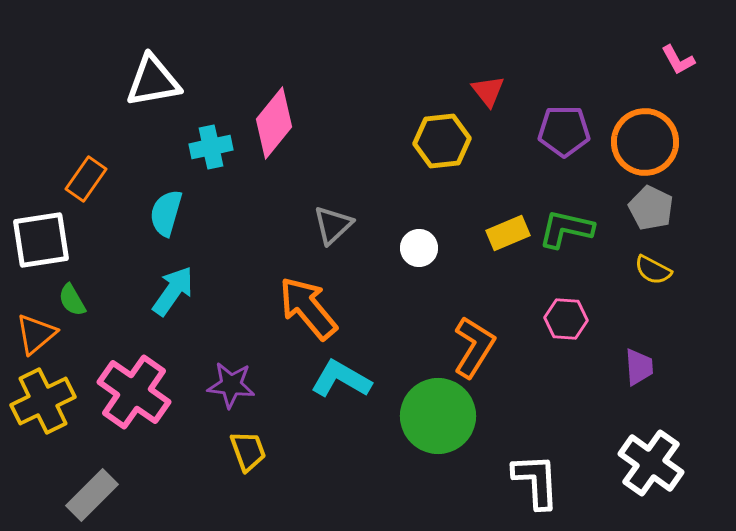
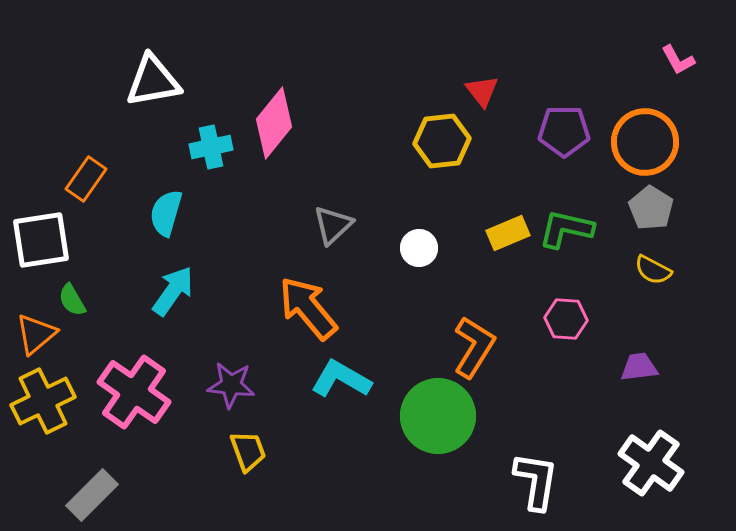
red triangle: moved 6 px left
gray pentagon: rotated 6 degrees clockwise
purple trapezoid: rotated 93 degrees counterclockwise
white L-shape: rotated 12 degrees clockwise
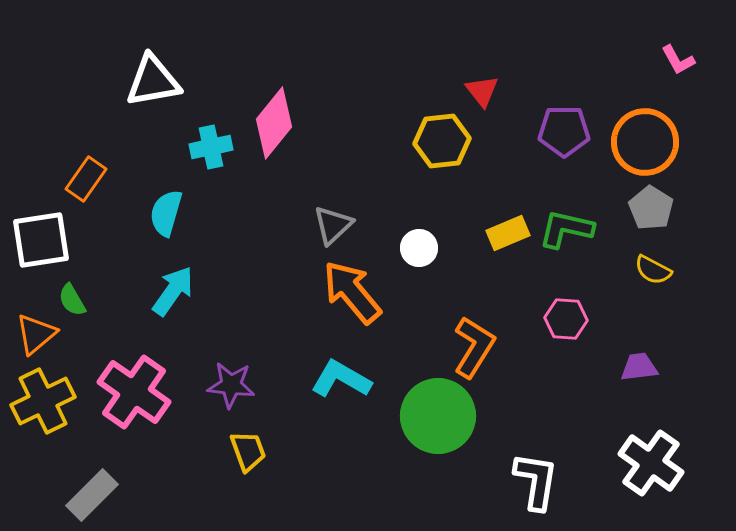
orange arrow: moved 44 px right, 16 px up
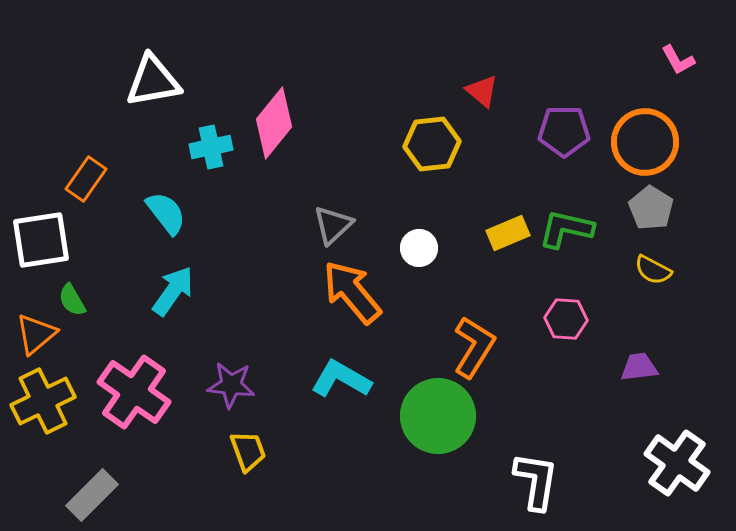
red triangle: rotated 12 degrees counterclockwise
yellow hexagon: moved 10 px left, 3 px down
cyan semicircle: rotated 126 degrees clockwise
white cross: moved 26 px right
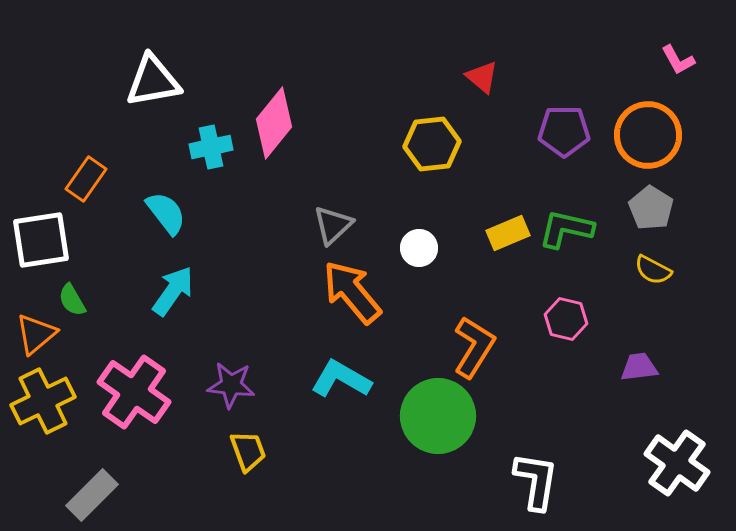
red triangle: moved 14 px up
orange circle: moved 3 px right, 7 px up
pink hexagon: rotated 9 degrees clockwise
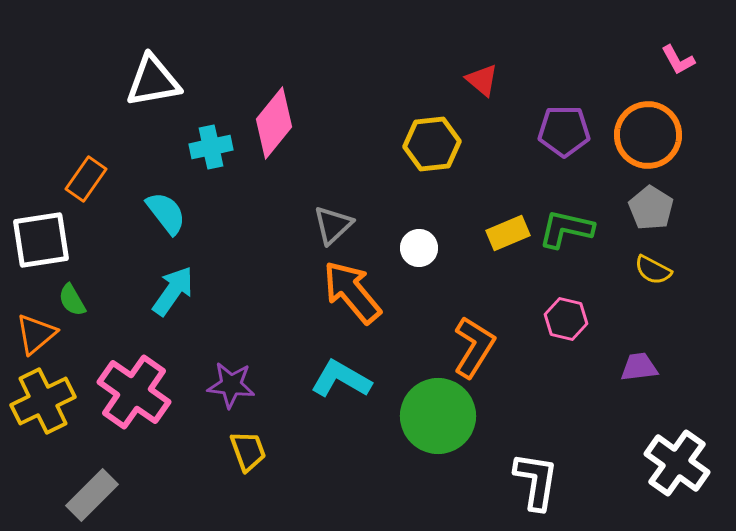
red triangle: moved 3 px down
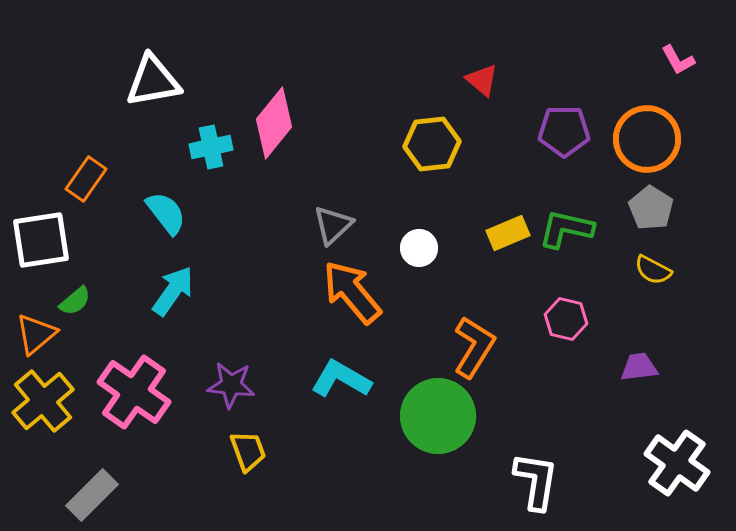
orange circle: moved 1 px left, 4 px down
green semicircle: moved 3 px right, 1 px down; rotated 100 degrees counterclockwise
yellow cross: rotated 14 degrees counterclockwise
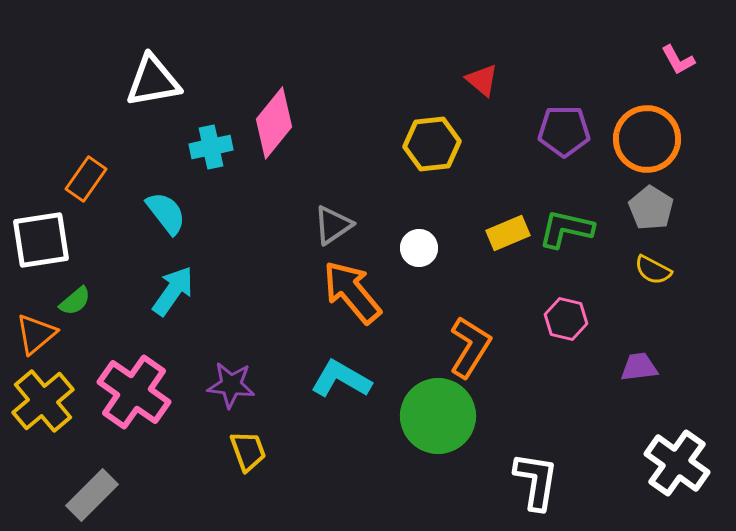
gray triangle: rotated 9 degrees clockwise
orange L-shape: moved 4 px left
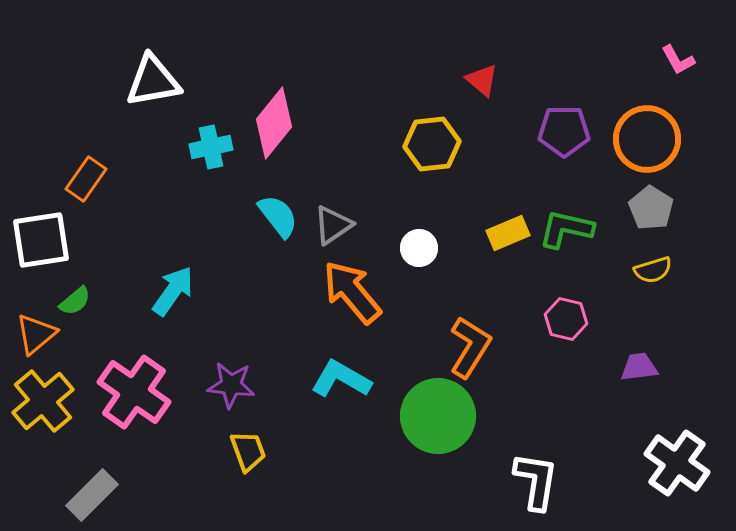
cyan semicircle: moved 112 px right, 3 px down
yellow semicircle: rotated 45 degrees counterclockwise
